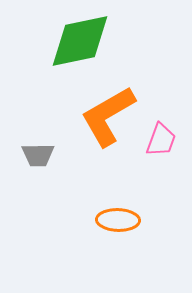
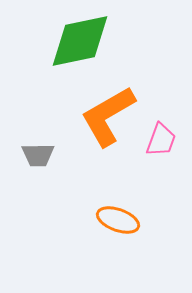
orange ellipse: rotated 18 degrees clockwise
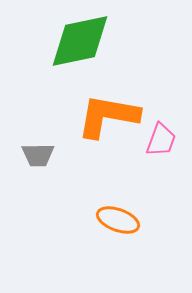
orange L-shape: rotated 40 degrees clockwise
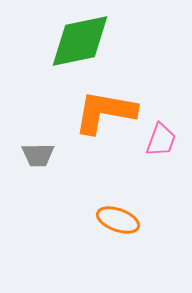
orange L-shape: moved 3 px left, 4 px up
